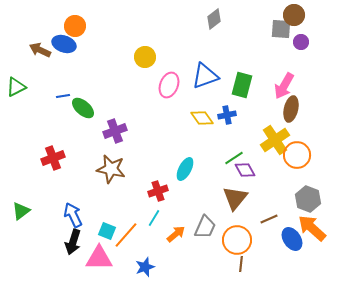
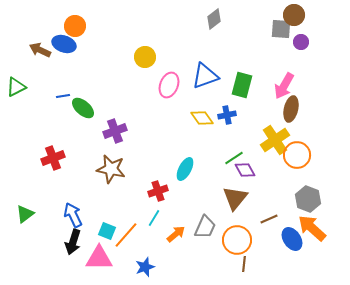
green triangle at (21, 211): moved 4 px right, 3 px down
brown line at (241, 264): moved 3 px right
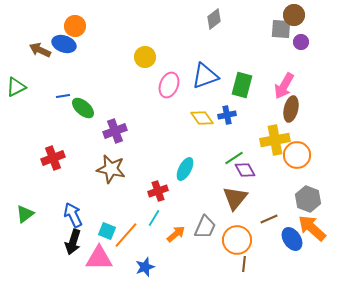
yellow cross at (275, 140): rotated 24 degrees clockwise
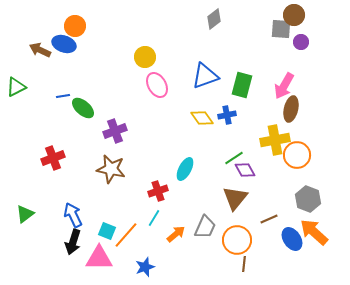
pink ellipse at (169, 85): moved 12 px left; rotated 50 degrees counterclockwise
orange arrow at (312, 228): moved 2 px right, 4 px down
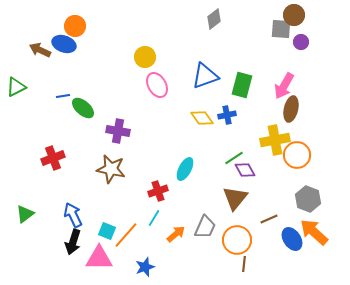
purple cross at (115, 131): moved 3 px right; rotated 30 degrees clockwise
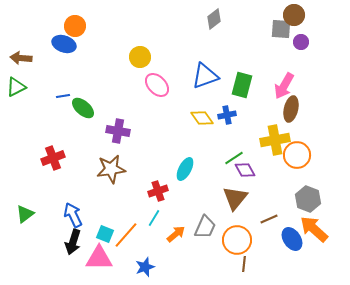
brown arrow at (40, 50): moved 19 px left, 8 px down; rotated 20 degrees counterclockwise
yellow circle at (145, 57): moved 5 px left
pink ellipse at (157, 85): rotated 15 degrees counterclockwise
brown star at (111, 169): rotated 20 degrees counterclockwise
cyan square at (107, 231): moved 2 px left, 3 px down
orange arrow at (314, 232): moved 3 px up
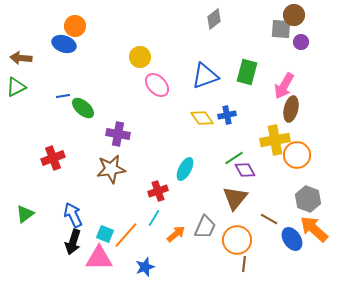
green rectangle at (242, 85): moved 5 px right, 13 px up
purple cross at (118, 131): moved 3 px down
brown line at (269, 219): rotated 54 degrees clockwise
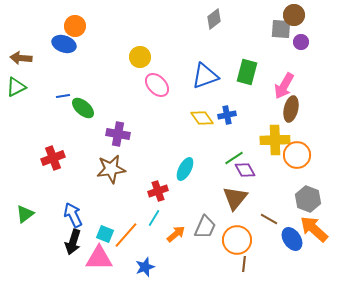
yellow cross at (275, 140): rotated 8 degrees clockwise
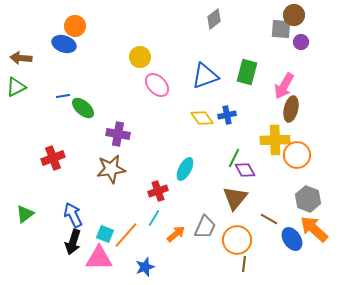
green line at (234, 158): rotated 30 degrees counterclockwise
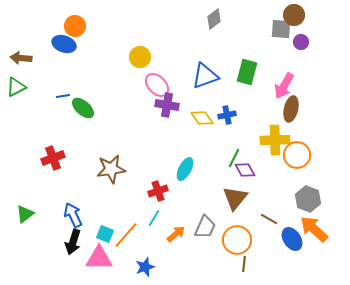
purple cross at (118, 134): moved 49 px right, 29 px up
